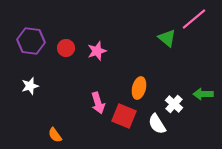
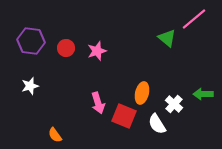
orange ellipse: moved 3 px right, 5 px down
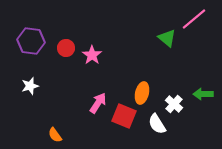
pink star: moved 5 px left, 4 px down; rotated 18 degrees counterclockwise
pink arrow: rotated 130 degrees counterclockwise
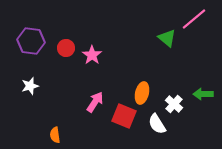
pink arrow: moved 3 px left, 1 px up
orange semicircle: rotated 28 degrees clockwise
